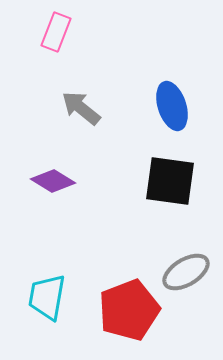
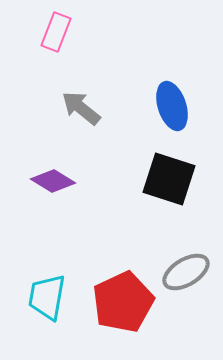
black square: moved 1 px left, 2 px up; rotated 10 degrees clockwise
red pentagon: moved 6 px left, 8 px up; rotated 4 degrees counterclockwise
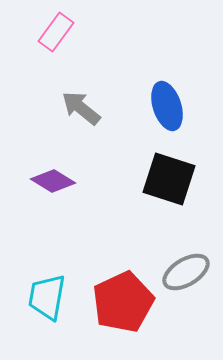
pink rectangle: rotated 15 degrees clockwise
blue ellipse: moved 5 px left
